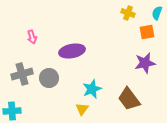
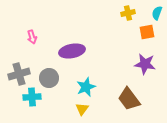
yellow cross: rotated 32 degrees counterclockwise
purple star: moved 1 px down; rotated 20 degrees clockwise
gray cross: moved 3 px left
cyan star: moved 6 px left, 2 px up
cyan cross: moved 20 px right, 14 px up
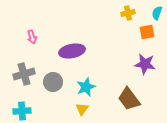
gray cross: moved 5 px right
gray circle: moved 4 px right, 4 px down
cyan cross: moved 10 px left, 14 px down
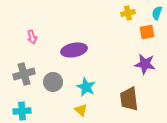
purple ellipse: moved 2 px right, 1 px up
cyan star: rotated 24 degrees counterclockwise
brown trapezoid: rotated 30 degrees clockwise
yellow triangle: moved 1 px left, 1 px down; rotated 24 degrees counterclockwise
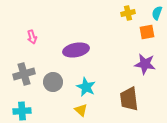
purple ellipse: moved 2 px right
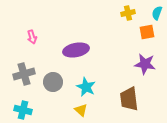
cyan cross: moved 1 px right, 1 px up; rotated 18 degrees clockwise
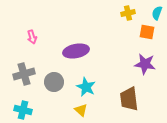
orange square: rotated 21 degrees clockwise
purple ellipse: moved 1 px down
gray circle: moved 1 px right
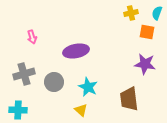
yellow cross: moved 3 px right
cyan star: moved 2 px right
cyan cross: moved 5 px left; rotated 12 degrees counterclockwise
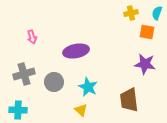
brown trapezoid: moved 1 px down
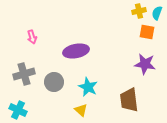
yellow cross: moved 8 px right, 2 px up
cyan cross: rotated 24 degrees clockwise
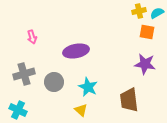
cyan semicircle: rotated 40 degrees clockwise
